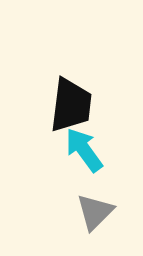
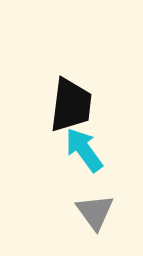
gray triangle: rotated 21 degrees counterclockwise
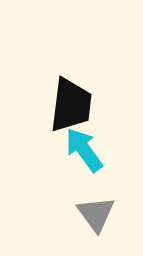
gray triangle: moved 1 px right, 2 px down
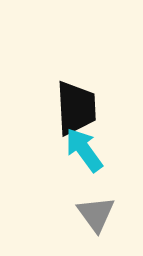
black trapezoid: moved 5 px right, 3 px down; rotated 10 degrees counterclockwise
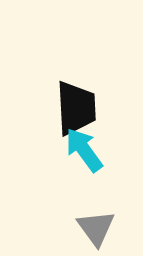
gray triangle: moved 14 px down
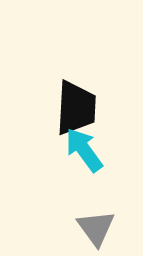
black trapezoid: rotated 6 degrees clockwise
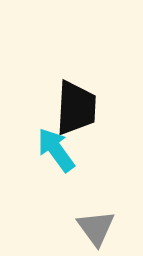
cyan arrow: moved 28 px left
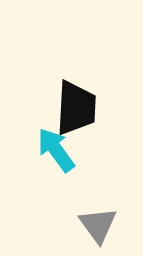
gray triangle: moved 2 px right, 3 px up
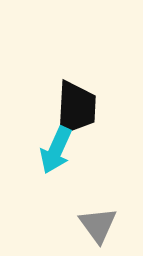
cyan arrow: rotated 120 degrees counterclockwise
